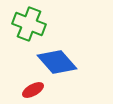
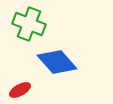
red ellipse: moved 13 px left
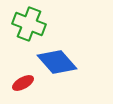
red ellipse: moved 3 px right, 7 px up
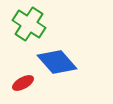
green cross: rotated 12 degrees clockwise
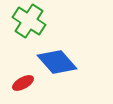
green cross: moved 3 px up
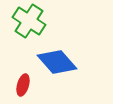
red ellipse: moved 2 px down; rotated 45 degrees counterclockwise
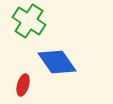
blue diamond: rotated 6 degrees clockwise
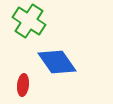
red ellipse: rotated 10 degrees counterclockwise
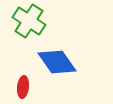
red ellipse: moved 2 px down
